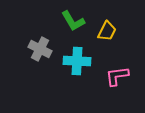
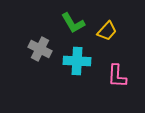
green L-shape: moved 2 px down
yellow trapezoid: rotated 15 degrees clockwise
pink L-shape: rotated 80 degrees counterclockwise
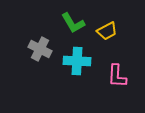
yellow trapezoid: rotated 20 degrees clockwise
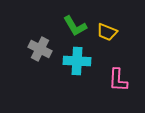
green L-shape: moved 2 px right, 3 px down
yellow trapezoid: moved 1 px down; rotated 50 degrees clockwise
pink L-shape: moved 1 px right, 4 px down
